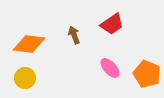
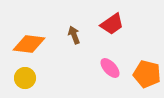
orange pentagon: rotated 8 degrees counterclockwise
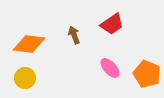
orange pentagon: rotated 8 degrees clockwise
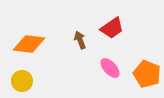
red trapezoid: moved 4 px down
brown arrow: moved 6 px right, 5 px down
yellow circle: moved 3 px left, 3 px down
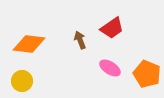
pink ellipse: rotated 15 degrees counterclockwise
